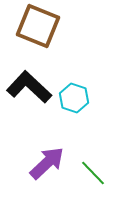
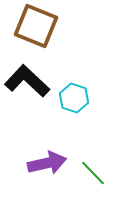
brown square: moved 2 px left
black L-shape: moved 2 px left, 6 px up
purple arrow: rotated 30 degrees clockwise
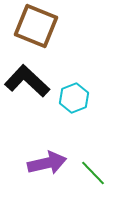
cyan hexagon: rotated 20 degrees clockwise
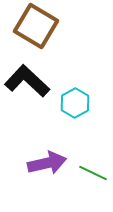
brown square: rotated 9 degrees clockwise
cyan hexagon: moved 1 px right, 5 px down; rotated 8 degrees counterclockwise
green line: rotated 20 degrees counterclockwise
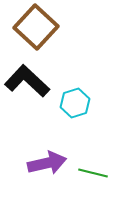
brown square: moved 1 px down; rotated 12 degrees clockwise
cyan hexagon: rotated 12 degrees clockwise
green line: rotated 12 degrees counterclockwise
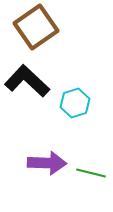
brown square: rotated 12 degrees clockwise
purple arrow: rotated 15 degrees clockwise
green line: moved 2 px left
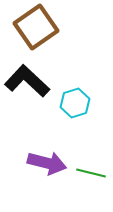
purple arrow: rotated 12 degrees clockwise
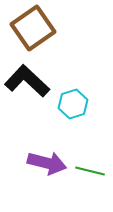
brown square: moved 3 px left, 1 px down
cyan hexagon: moved 2 px left, 1 px down
green line: moved 1 px left, 2 px up
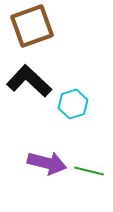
brown square: moved 1 px left, 2 px up; rotated 15 degrees clockwise
black L-shape: moved 2 px right
green line: moved 1 px left
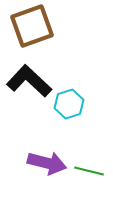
cyan hexagon: moved 4 px left
